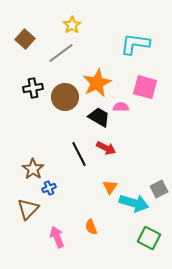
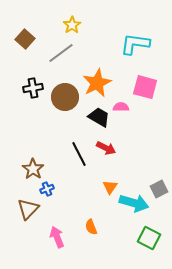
blue cross: moved 2 px left, 1 px down
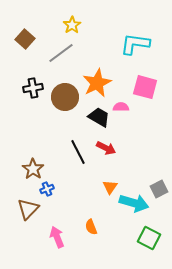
black line: moved 1 px left, 2 px up
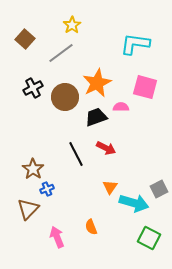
black cross: rotated 18 degrees counterclockwise
black trapezoid: moved 3 px left; rotated 50 degrees counterclockwise
black line: moved 2 px left, 2 px down
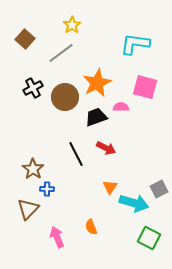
blue cross: rotated 24 degrees clockwise
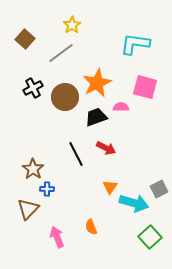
green square: moved 1 px right, 1 px up; rotated 20 degrees clockwise
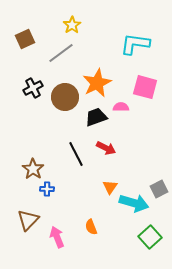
brown square: rotated 24 degrees clockwise
brown triangle: moved 11 px down
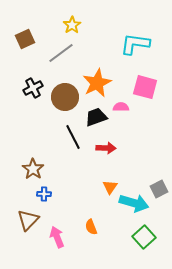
red arrow: rotated 24 degrees counterclockwise
black line: moved 3 px left, 17 px up
blue cross: moved 3 px left, 5 px down
green square: moved 6 px left
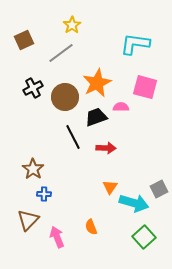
brown square: moved 1 px left, 1 px down
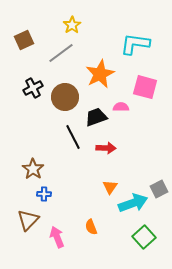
orange star: moved 3 px right, 9 px up
cyan arrow: moved 1 px left; rotated 36 degrees counterclockwise
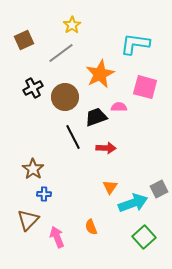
pink semicircle: moved 2 px left
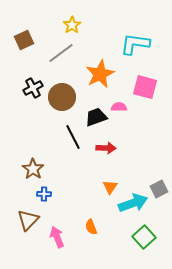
brown circle: moved 3 px left
